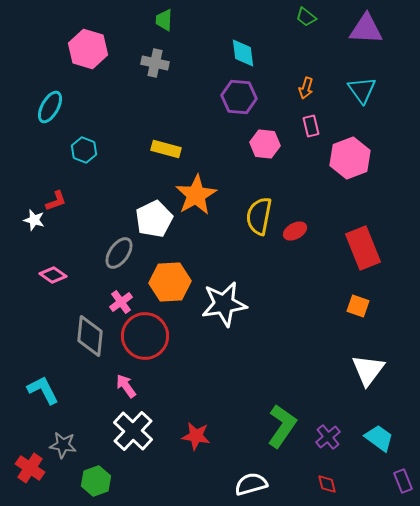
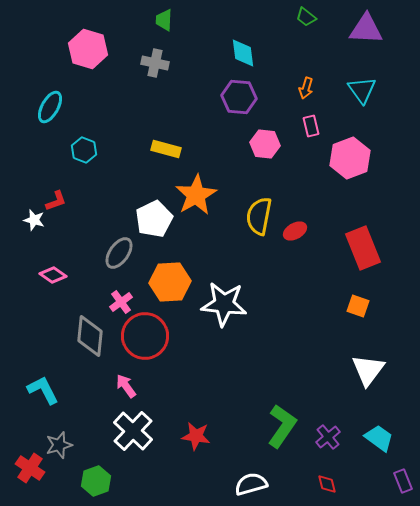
white star at (224, 304): rotated 15 degrees clockwise
gray star at (63, 445): moved 4 px left; rotated 24 degrees counterclockwise
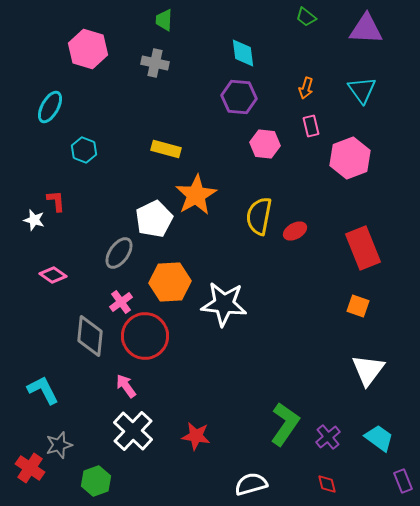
red L-shape at (56, 201): rotated 75 degrees counterclockwise
green L-shape at (282, 426): moved 3 px right, 2 px up
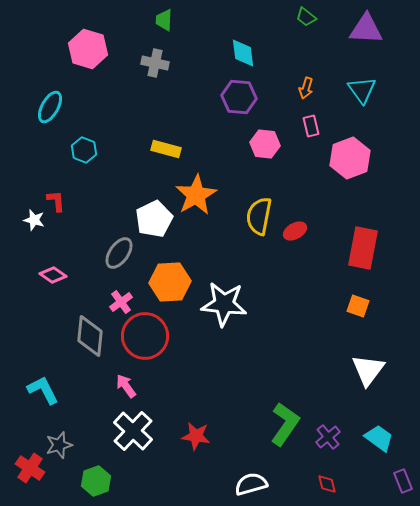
red rectangle at (363, 248): rotated 33 degrees clockwise
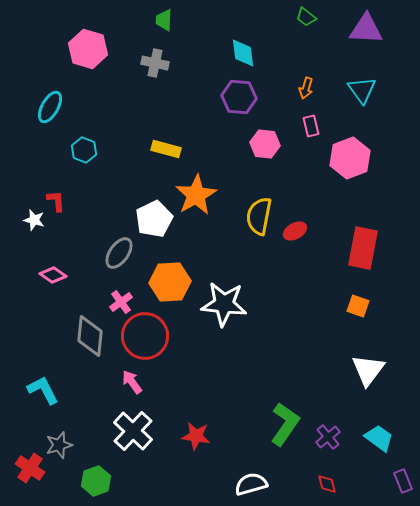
pink arrow at (126, 386): moved 6 px right, 4 px up
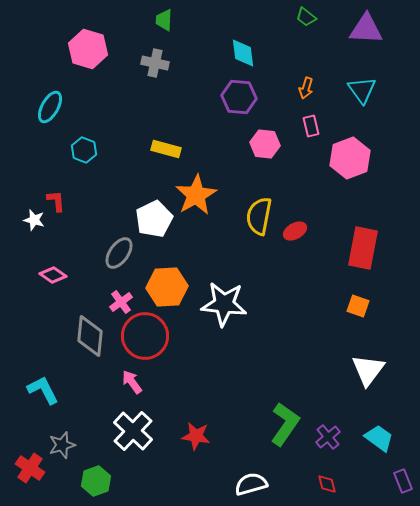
orange hexagon at (170, 282): moved 3 px left, 5 px down
gray star at (59, 445): moved 3 px right
